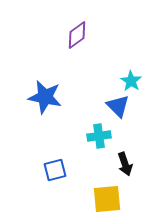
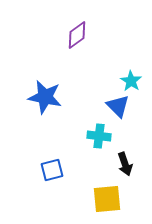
cyan cross: rotated 15 degrees clockwise
blue square: moved 3 px left
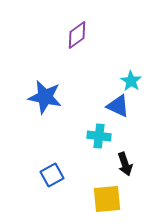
blue triangle: rotated 20 degrees counterclockwise
blue square: moved 5 px down; rotated 15 degrees counterclockwise
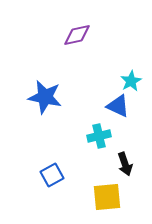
purple diamond: rotated 24 degrees clockwise
cyan star: rotated 10 degrees clockwise
cyan cross: rotated 20 degrees counterclockwise
yellow square: moved 2 px up
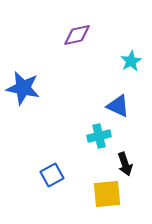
cyan star: moved 20 px up
blue star: moved 22 px left, 9 px up
yellow square: moved 3 px up
